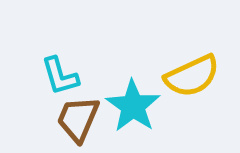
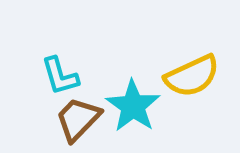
brown trapezoid: rotated 21 degrees clockwise
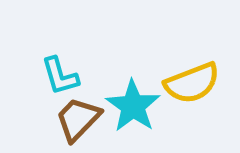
yellow semicircle: moved 7 px down; rotated 4 degrees clockwise
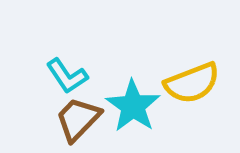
cyan L-shape: moved 7 px right; rotated 18 degrees counterclockwise
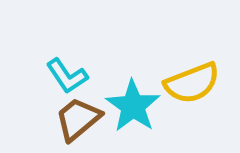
brown trapezoid: rotated 6 degrees clockwise
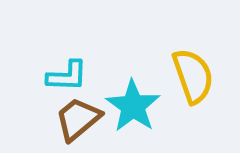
cyan L-shape: rotated 54 degrees counterclockwise
yellow semicircle: moved 1 px right, 7 px up; rotated 88 degrees counterclockwise
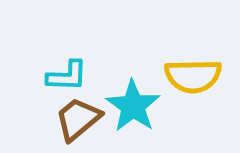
yellow semicircle: rotated 108 degrees clockwise
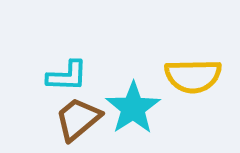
cyan star: moved 2 px down; rotated 4 degrees clockwise
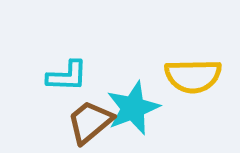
cyan star: rotated 12 degrees clockwise
brown trapezoid: moved 12 px right, 3 px down
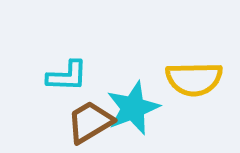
yellow semicircle: moved 1 px right, 3 px down
brown trapezoid: rotated 9 degrees clockwise
